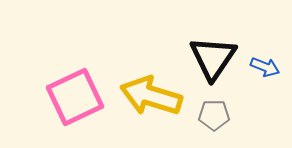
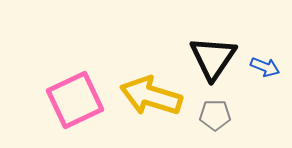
pink square: moved 3 px down
gray pentagon: moved 1 px right
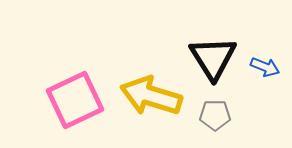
black triangle: rotated 6 degrees counterclockwise
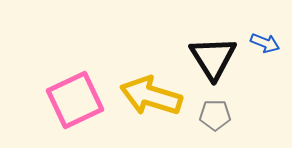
blue arrow: moved 24 px up
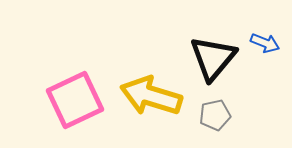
black triangle: rotated 12 degrees clockwise
gray pentagon: rotated 12 degrees counterclockwise
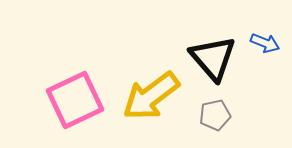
black triangle: rotated 21 degrees counterclockwise
yellow arrow: rotated 54 degrees counterclockwise
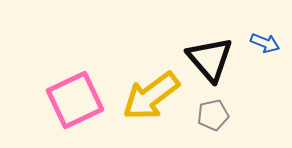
black triangle: moved 3 px left, 1 px down
gray pentagon: moved 2 px left
